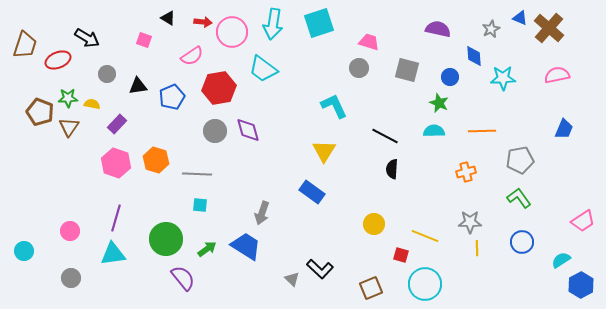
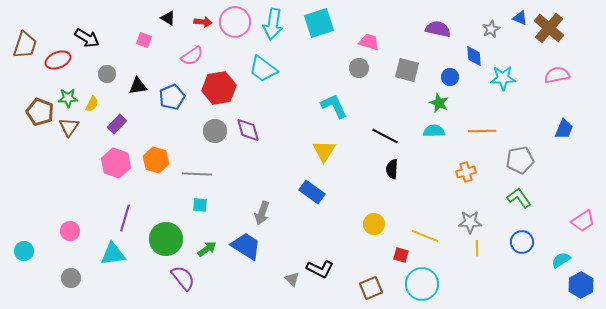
pink circle at (232, 32): moved 3 px right, 10 px up
yellow semicircle at (92, 104): rotated 105 degrees clockwise
purple line at (116, 218): moved 9 px right
black L-shape at (320, 269): rotated 16 degrees counterclockwise
cyan circle at (425, 284): moved 3 px left
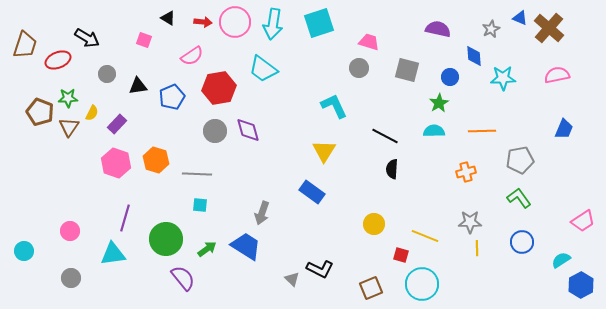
green star at (439, 103): rotated 18 degrees clockwise
yellow semicircle at (92, 104): moved 9 px down
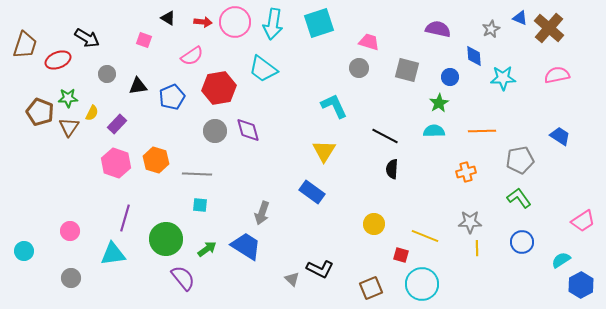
blue trapezoid at (564, 129): moved 4 px left, 7 px down; rotated 80 degrees counterclockwise
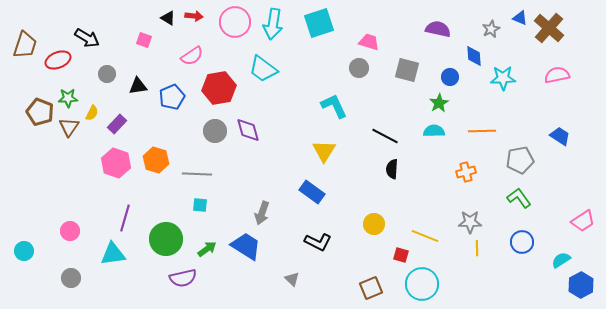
red arrow at (203, 22): moved 9 px left, 6 px up
black L-shape at (320, 269): moved 2 px left, 27 px up
purple semicircle at (183, 278): rotated 116 degrees clockwise
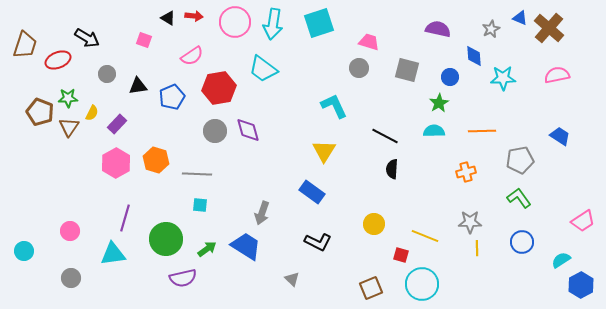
pink hexagon at (116, 163): rotated 12 degrees clockwise
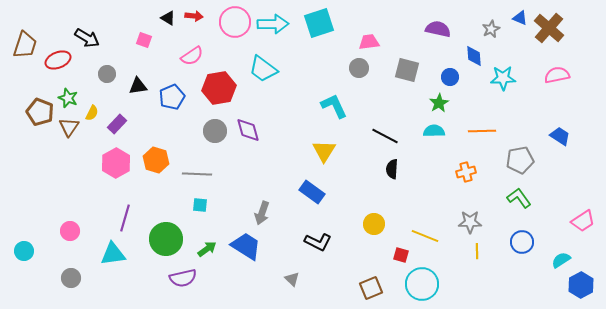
cyan arrow at (273, 24): rotated 100 degrees counterclockwise
pink trapezoid at (369, 42): rotated 25 degrees counterclockwise
green star at (68, 98): rotated 24 degrees clockwise
yellow line at (477, 248): moved 3 px down
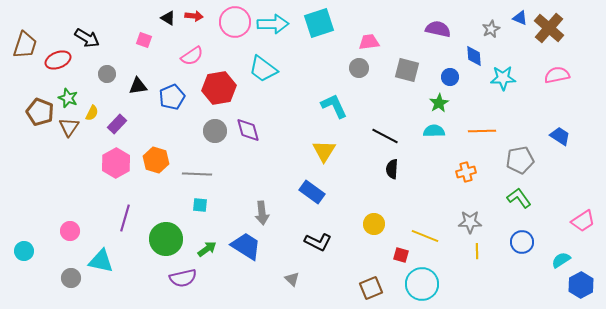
gray arrow at (262, 213): rotated 25 degrees counterclockwise
cyan triangle at (113, 254): moved 12 px left, 7 px down; rotated 20 degrees clockwise
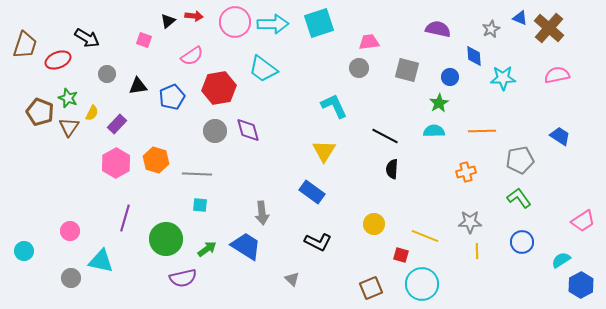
black triangle at (168, 18): moved 3 px down; rotated 49 degrees clockwise
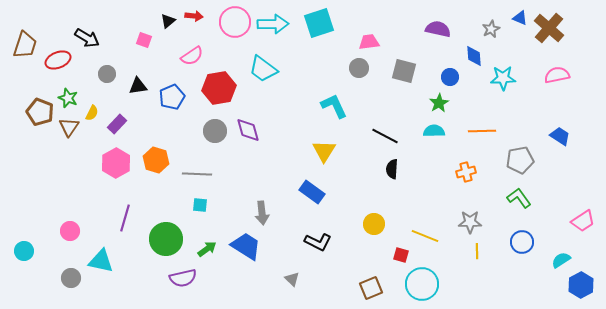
gray square at (407, 70): moved 3 px left, 1 px down
